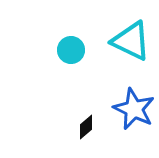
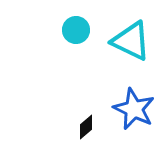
cyan circle: moved 5 px right, 20 px up
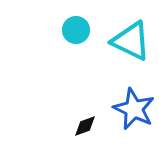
black diamond: moved 1 px left, 1 px up; rotated 20 degrees clockwise
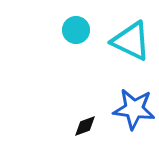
blue star: rotated 18 degrees counterclockwise
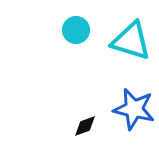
cyan triangle: rotated 9 degrees counterclockwise
blue star: rotated 6 degrees clockwise
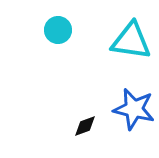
cyan circle: moved 18 px left
cyan triangle: rotated 9 degrees counterclockwise
